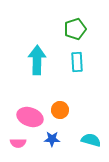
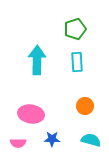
orange circle: moved 25 px right, 4 px up
pink ellipse: moved 1 px right, 3 px up; rotated 10 degrees counterclockwise
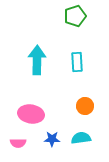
green pentagon: moved 13 px up
cyan semicircle: moved 10 px left, 2 px up; rotated 24 degrees counterclockwise
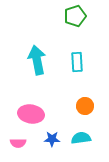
cyan arrow: rotated 12 degrees counterclockwise
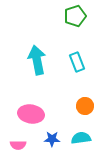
cyan rectangle: rotated 18 degrees counterclockwise
pink semicircle: moved 2 px down
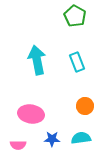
green pentagon: rotated 25 degrees counterclockwise
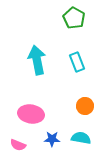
green pentagon: moved 1 px left, 2 px down
cyan semicircle: rotated 18 degrees clockwise
pink semicircle: rotated 21 degrees clockwise
